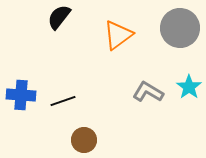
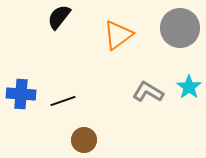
blue cross: moved 1 px up
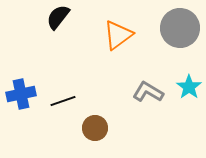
black semicircle: moved 1 px left
blue cross: rotated 16 degrees counterclockwise
brown circle: moved 11 px right, 12 px up
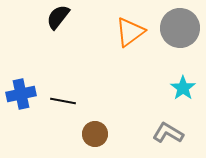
orange triangle: moved 12 px right, 3 px up
cyan star: moved 6 px left, 1 px down
gray L-shape: moved 20 px right, 41 px down
black line: rotated 30 degrees clockwise
brown circle: moved 6 px down
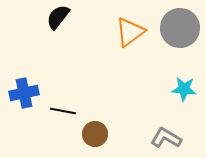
cyan star: moved 1 px right, 1 px down; rotated 30 degrees counterclockwise
blue cross: moved 3 px right, 1 px up
black line: moved 10 px down
gray L-shape: moved 2 px left, 5 px down
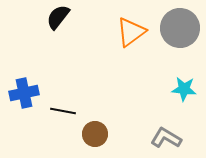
orange triangle: moved 1 px right
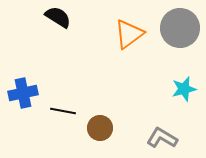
black semicircle: rotated 84 degrees clockwise
orange triangle: moved 2 px left, 2 px down
cyan star: rotated 20 degrees counterclockwise
blue cross: moved 1 px left
brown circle: moved 5 px right, 6 px up
gray L-shape: moved 4 px left
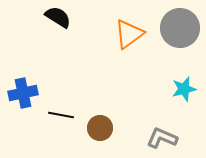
black line: moved 2 px left, 4 px down
gray L-shape: rotated 8 degrees counterclockwise
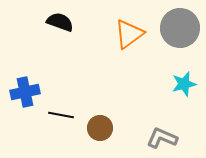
black semicircle: moved 2 px right, 5 px down; rotated 12 degrees counterclockwise
cyan star: moved 5 px up
blue cross: moved 2 px right, 1 px up
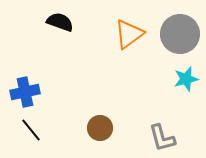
gray circle: moved 6 px down
cyan star: moved 2 px right, 5 px up
black line: moved 30 px left, 15 px down; rotated 40 degrees clockwise
gray L-shape: rotated 128 degrees counterclockwise
